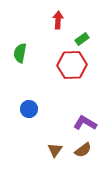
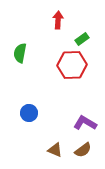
blue circle: moved 4 px down
brown triangle: rotated 42 degrees counterclockwise
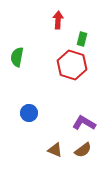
green rectangle: rotated 40 degrees counterclockwise
green semicircle: moved 3 px left, 4 px down
red hexagon: rotated 20 degrees clockwise
purple L-shape: moved 1 px left
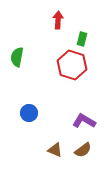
purple L-shape: moved 2 px up
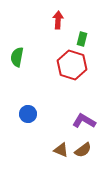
blue circle: moved 1 px left, 1 px down
brown triangle: moved 6 px right
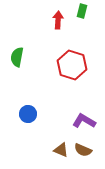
green rectangle: moved 28 px up
brown semicircle: rotated 60 degrees clockwise
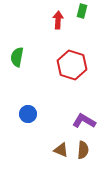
brown semicircle: rotated 108 degrees counterclockwise
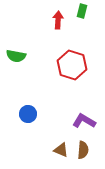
green semicircle: moved 1 px left, 1 px up; rotated 90 degrees counterclockwise
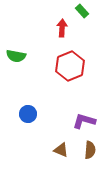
green rectangle: rotated 56 degrees counterclockwise
red arrow: moved 4 px right, 8 px down
red hexagon: moved 2 px left, 1 px down; rotated 20 degrees clockwise
purple L-shape: rotated 15 degrees counterclockwise
brown semicircle: moved 7 px right
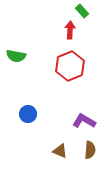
red arrow: moved 8 px right, 2 px down
purple L-shape: rotated 15 degrees clockwise
brown triangle: moved 1 px left, 1 px down
